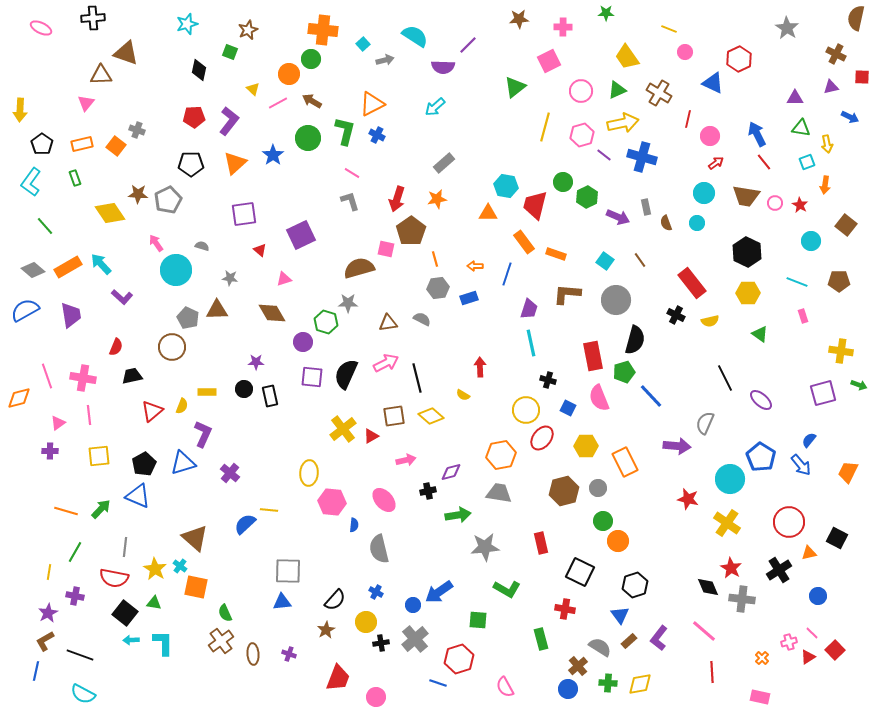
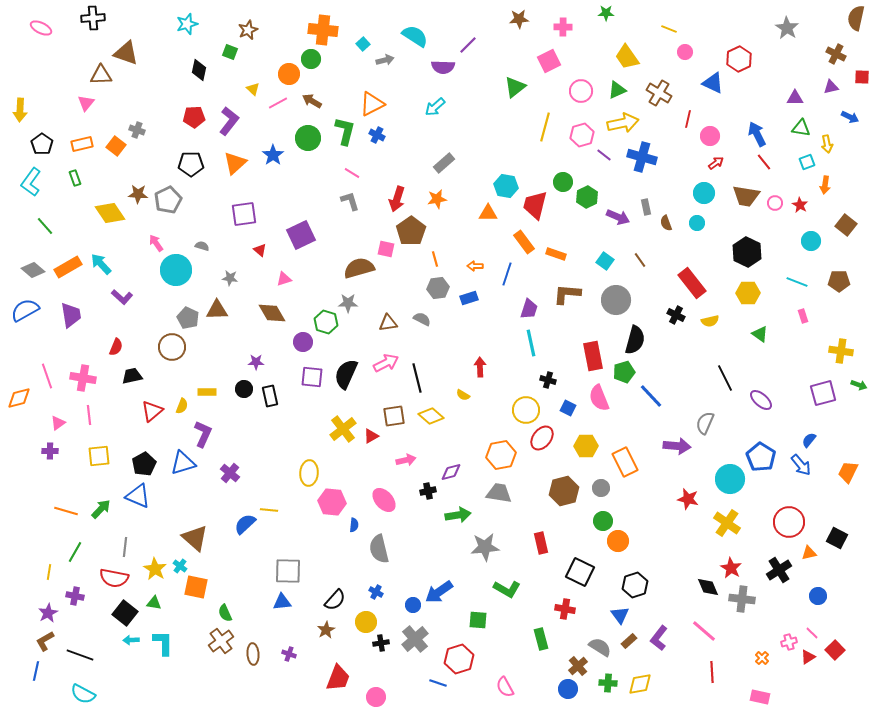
gray circle at (598, 488): moved 3 px right
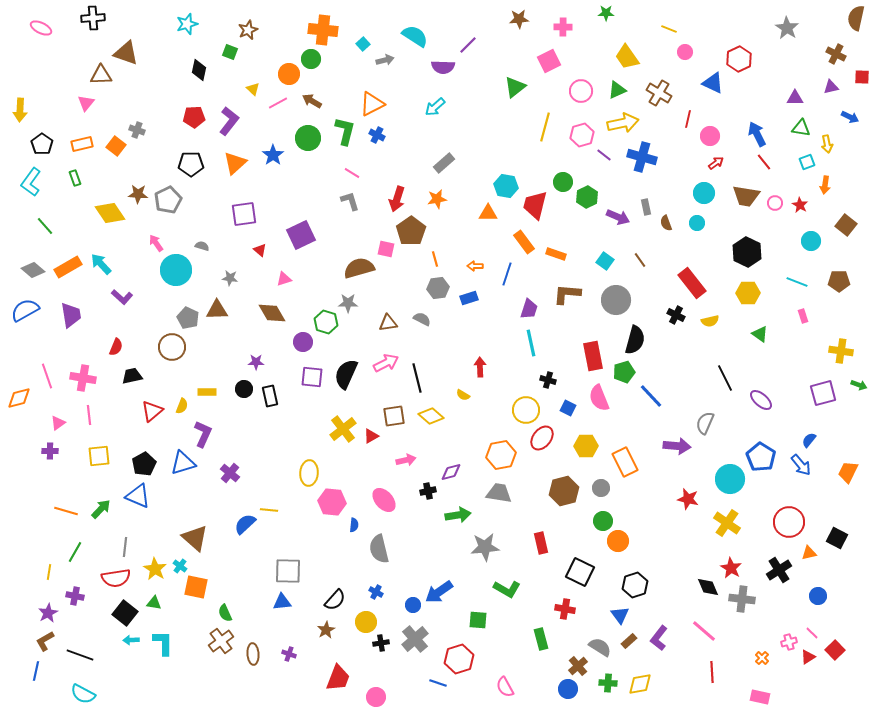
red semicircle at (114, 578): moved 2 px right; rotated 20 degrees counterclockwise
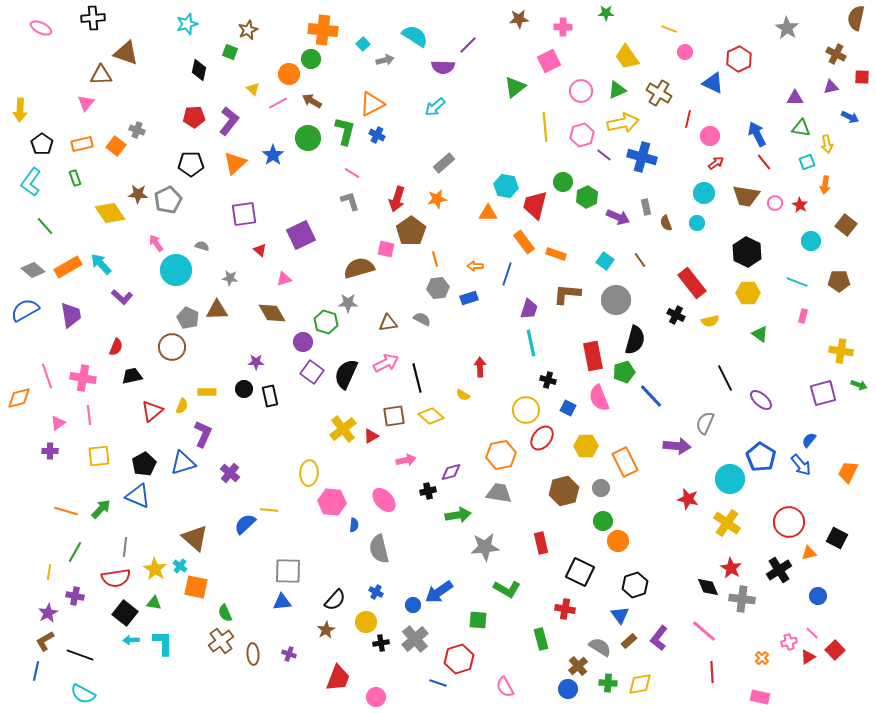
yellow line at (545, 127): rotated 20 degrees counterclockwise
pink rectangle at (803, 316): rotated 32 degrees clockwise
purple square at (312, 377): moved 5 px up; rotated 30 degrees clockwise
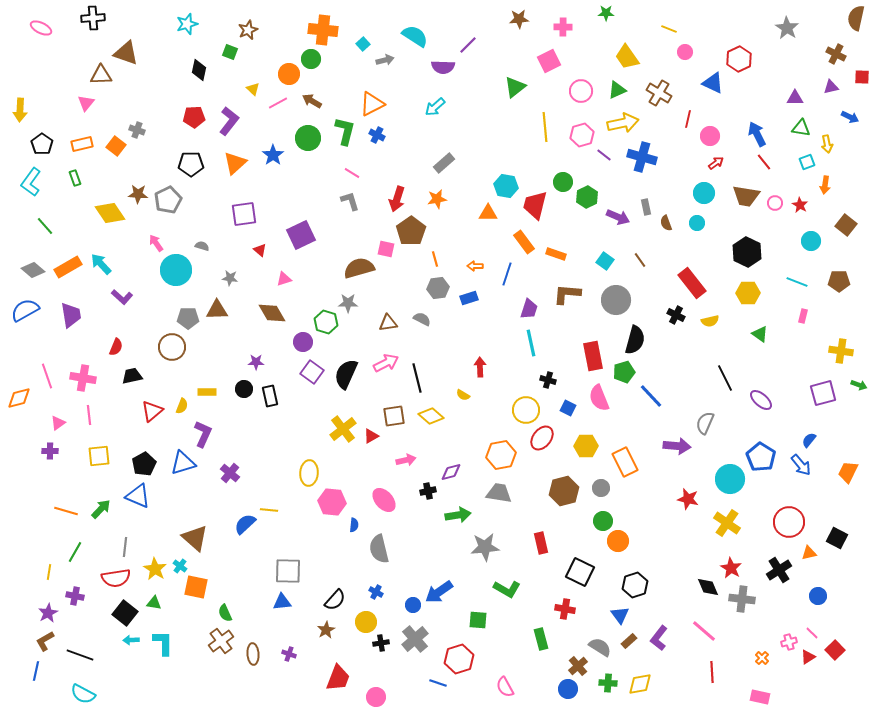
gray pentagon at (188, 318): rotated 25 degrees counterclockwise
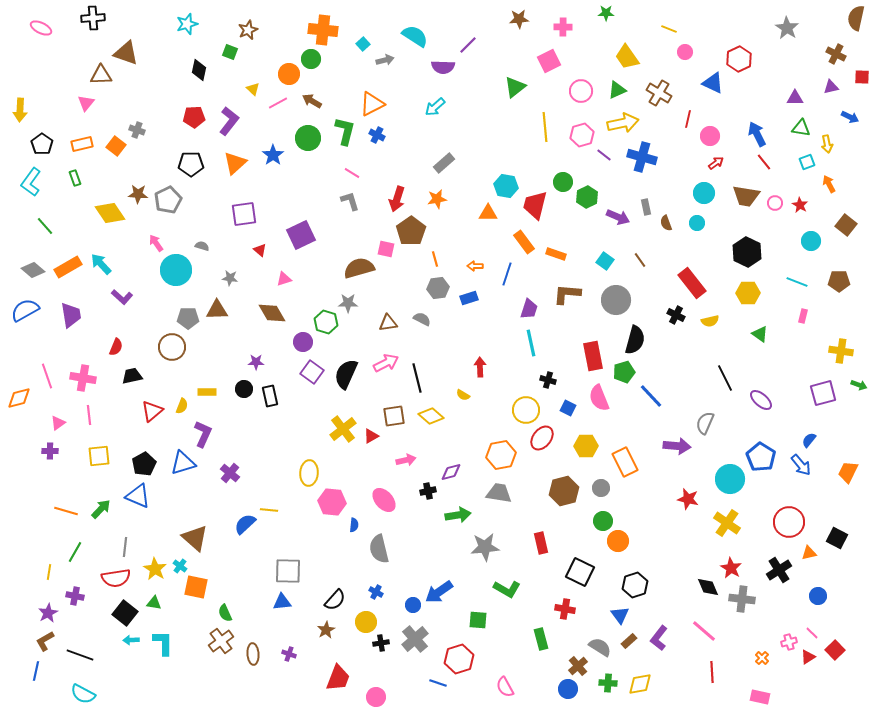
orange arrow at (825, 185): moved 4 px right, 1 px up; rotated 144 degrees clockwise
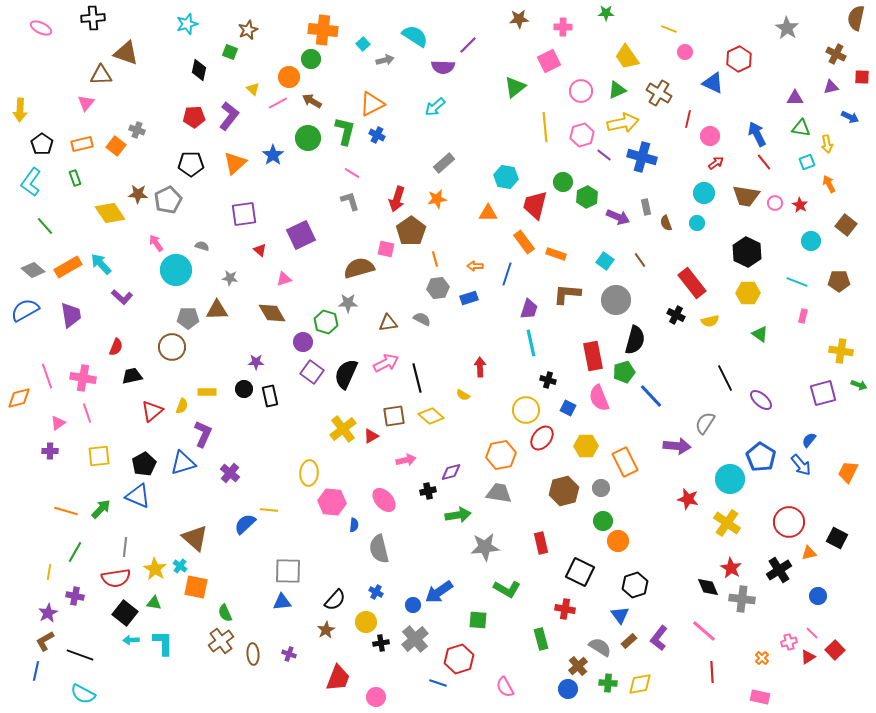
orange circle at (289, 74): moved 3 px down
purple L-shape at (229, 121): moved 5 px up
cyan hexagon at (506, 186): moved 9 px up
pink line at (89, 415): moved 2 px left, 2 px up; rotated 12 degrees counterclockwise
gray semicircle at (705, 423): rotated 10 degrees clockwise
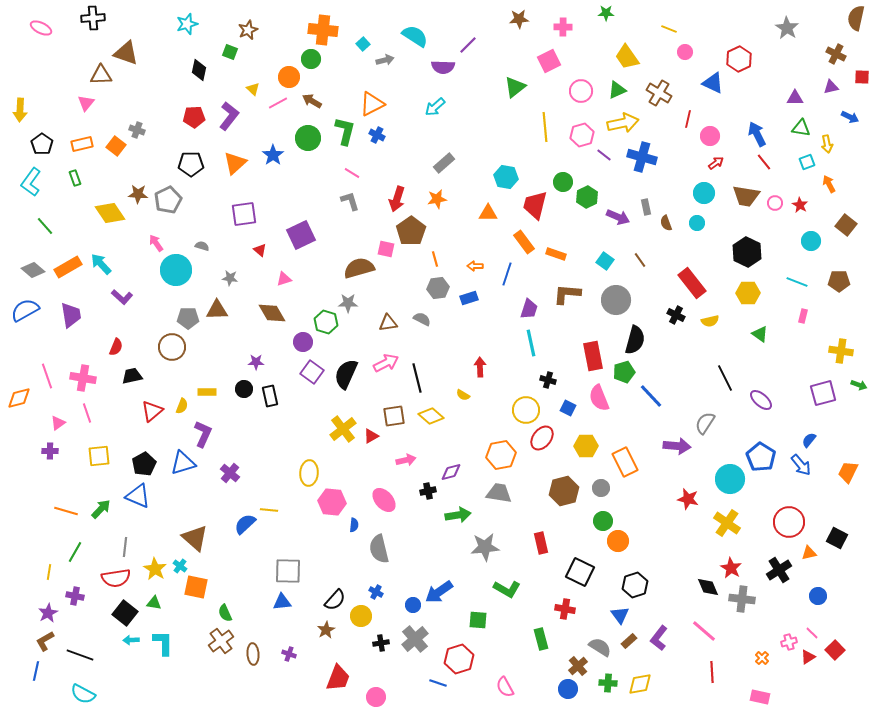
yellow circle at (366, 622): moved 5 px left, 6 px up
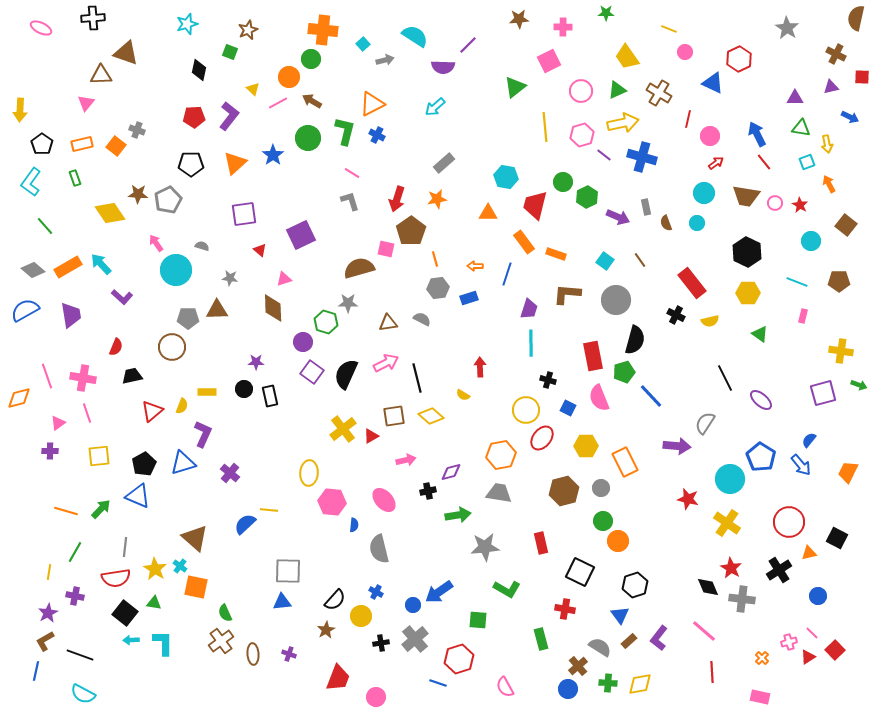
brown diamond at (272, 313): moved 1 px right, 5 px up; rotated 28 degrees clockwise
cyan line at (531, 343): rotated 12 degrees clockwise
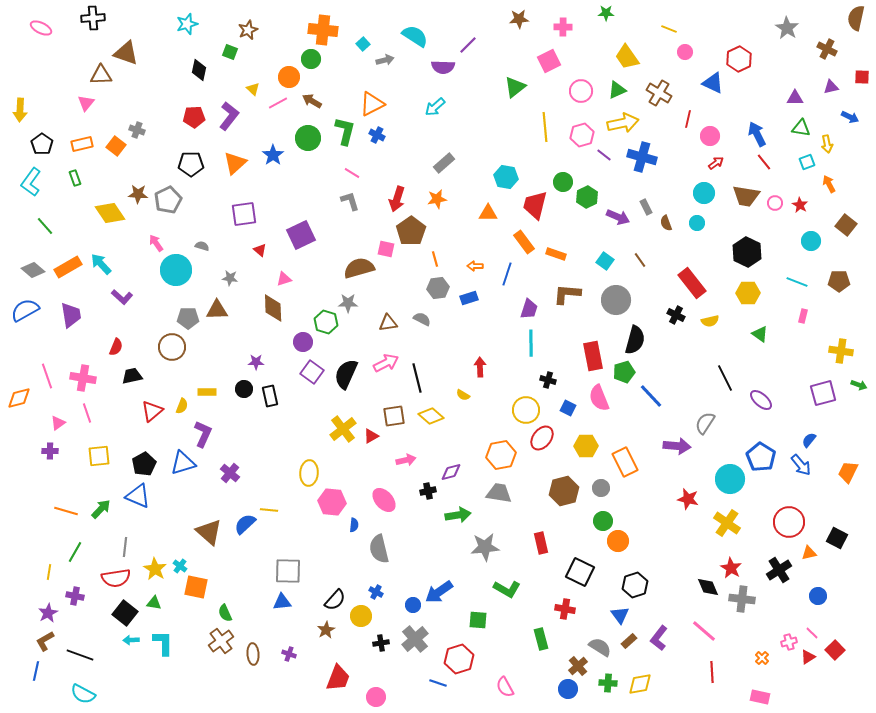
brown cross at (836, 54): moved 9 px left, 5 px up
gray rectangle at (646, 207): rotated 14 degrees counterclockwise
brown triangle at (195, 538): moved 14 px right, 6 px up
